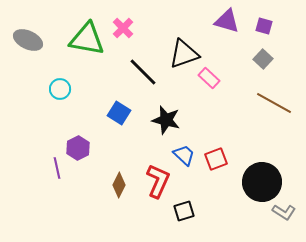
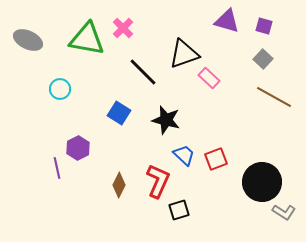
brown line: moved 6 px up
black square: moved 5 px left, 1 px up
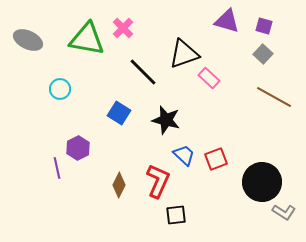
gray square: moved 5 px up
black square: moved 3 px left, 5 px down; rotated 10 degrees clockwise
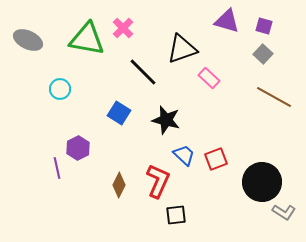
black triangle: moved 2 px left, 5 px up
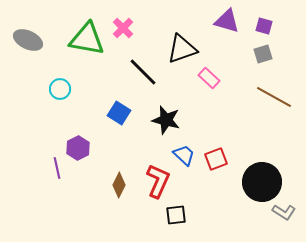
gray square: rotated 30 degrees clockwise
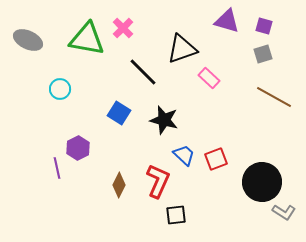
black star: moved 2 px left
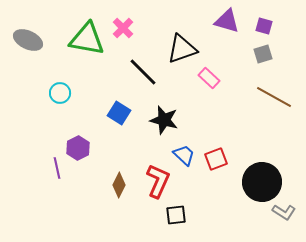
cyan circle: moved 4 px down
